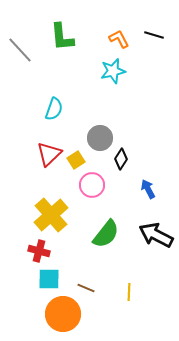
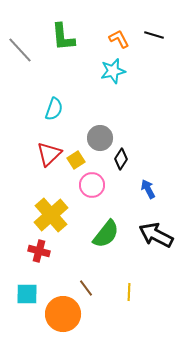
green L-shape: moved 1 px right
cyan square: moved 22 px left, 15 px down
brown line: rotated 30 degrees clockwise
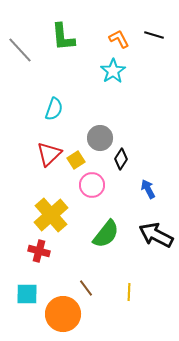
cyan star: rotated 20 degrees counterclockwise
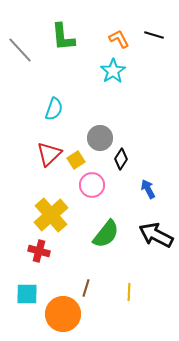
brown line: rotated 54 degrees clockwise
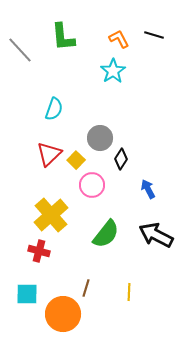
yellow square: rotated 12 degrees counterclockwise
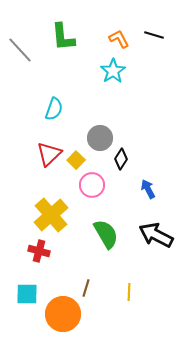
green semicircle: rotated 68 degrees counterclockwise
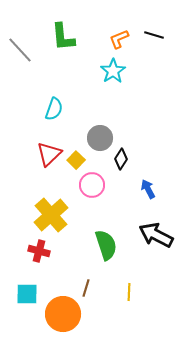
orange L-shape: rotated 85 degrees counterclockwise
green semicircle: moved 11 px down; rotated 12 degrees clockwise
